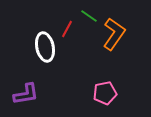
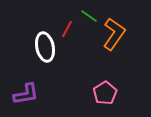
pink pentagon: rotated 20 degrees counterclockwise
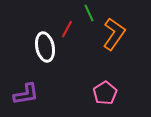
green line: moved 3 px up; rotated 30 degrees clockwise
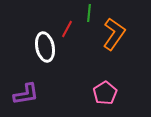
green line: rotated 30 degrees clockwise
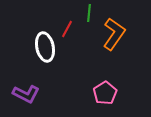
purple L-shape: rotated 36 degrees clockwise
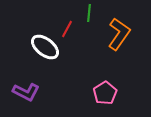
orange L-shape: moved 5 px right
white ellipse: rotated 40 degrees counterclockwise
purple L-shape: moved 2 px up
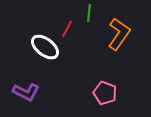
pink pentagon: rotated 20 degrees counterclockwise
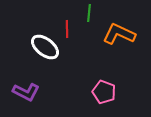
red line: rotated 30 degrees counterclockwise
orange L-shape: rotated 100 degrees counterclockwise
pink pentagon: moved 1 px left, 1 px up
